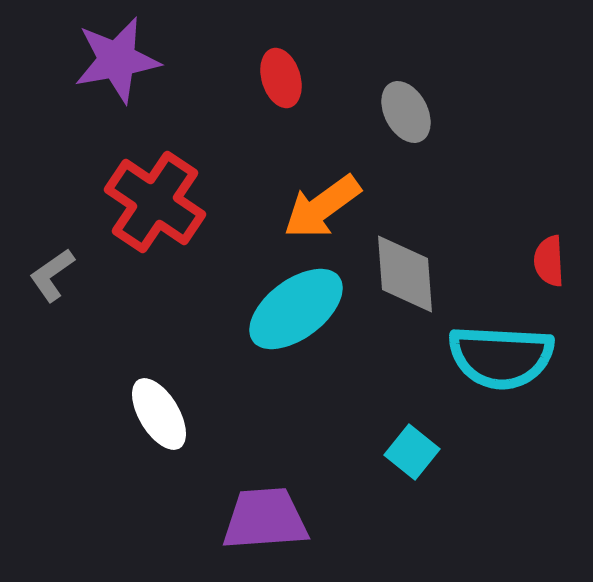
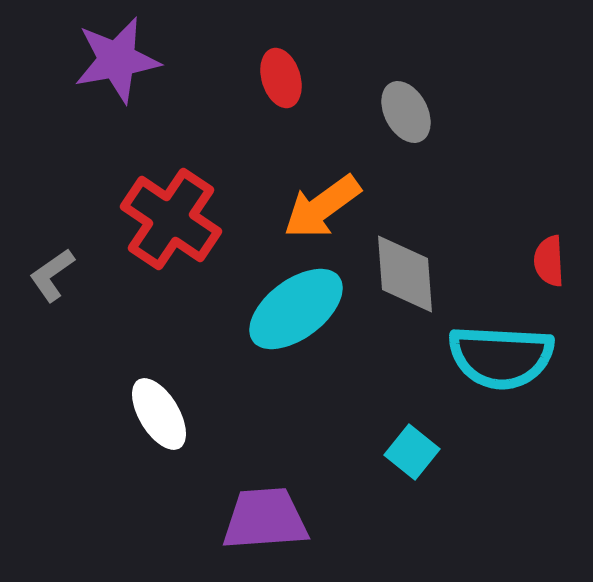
red cross: moved 16 px right, 17 px down
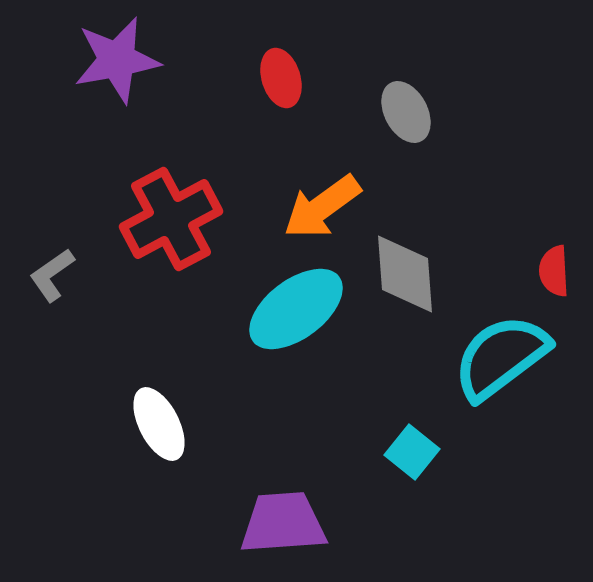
red cross: rotated 28 degrees clockwise
red semicircle: moved 5 px right, 10 px down
cyan semicircle: rotated 140 degrees clockwise
white ellipse: moved 10 px down; rotated 4 degrees clockwise
purple trapezoid: moved 18 px right, 4 px down
